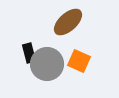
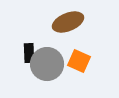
brown ellipse: rotated 20 degrees clockwise
black rectangle: rotated 12 degrees clockwise
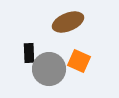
gray circle: moved 2 px right, 5 px down
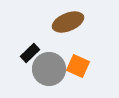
black rectangle: moved 1 px right; rotated 48 degrees clockwise
orange square: moved 1 px left, 5 px down
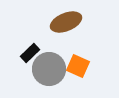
brown ellipse: moved 2 px left
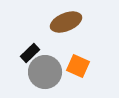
gray circle: moved 4 px left, 3 px down
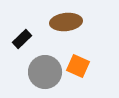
brown ellipse: rotated 16 degrees clockwise
black rectangle: moved 8 px left, 14 px up
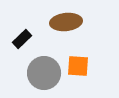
orange square: rotated 20 degrees counterclockwise
gray circle: moved 1 px left, 1 px down
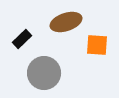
brown ellipse: rotated 12 degrees counterclockwise
orange square: moved 19 px right, 21 px up
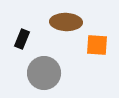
brown ellipse: rotated 20 degrees clockwise
black rectangle: rotated 24 degrees counterclockwise
